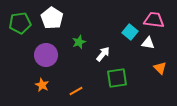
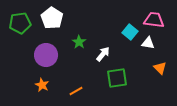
green star: rotated 16 degrees counterclockwise
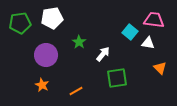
white pentagon: rotated 30 degrees clockwise
